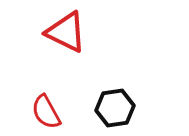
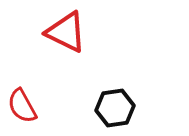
red semicircle: moved 24 px left, 6 px up
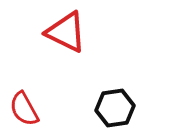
red semicircle: moved 2 px right, 3 px down
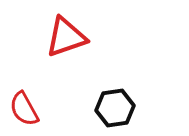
red triangle: moved 5 px down; rotated 45 degrees counterclockwise
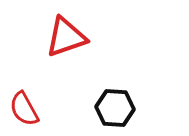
black hexagon: rotated 12 degrees clockwise
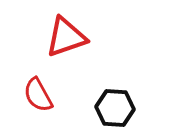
red semicircle: moved 14 px right, 14 px up
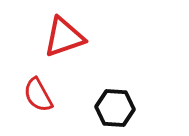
red triangle: moved 2 px left
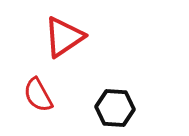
red triangle: rotated 15 degrees counterclockwise
